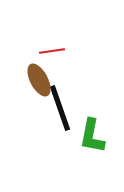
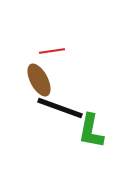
black line: rotated 51 degrees counterclockwise
green L-shape: moved 1 px left, 5 px up
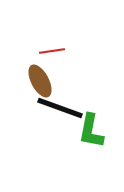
brown ellipse: moved 1 px right, 1 px down
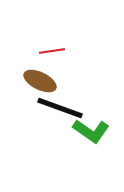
brown ellipse: rotated 36 degrees counterclockwise
green L-shape: rotated 66 degrees counterclockwise
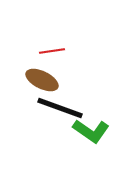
brown ellipse: moved 2 px right, 1 px up
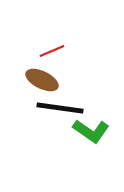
red line: rotated 15 degrees counterclockwise
black line: rotated 12 degrees counterclockwise
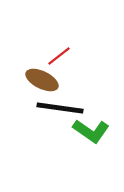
red line: moved 7 px right, 5 px down; rotated 15 degrees counterclockwise
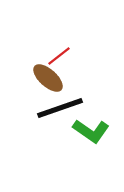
brown ellipse: moved 6 px right, 2 px up; rotated 16 degrees clockwise
black line: rotated 27 degrees counterclockwise
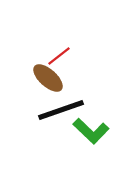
black line: moved 1 px right, 2 px down
green L-shape: rotated 9 degrees clockwise
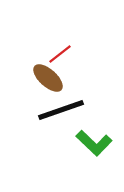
red line: moved 1 px right, 2 px up
green L-shape: moved 3 px right, 12 px down
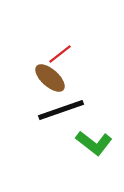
brown ellipse: moved 2 px right
green L-shape: rotated 6 degrees counterclockwise
